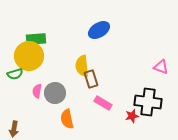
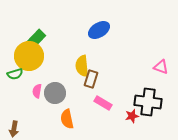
green rectangle: rotated 42 degrees counterclockwise
brown rectangle: rotated 36 degrees clockwise
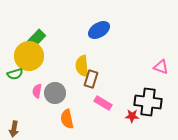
red star: rotated 16 degrees clockwise
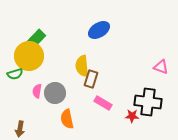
brown arrow: moved 6 px right
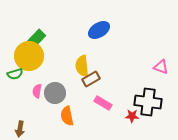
brown rectangle: rotated 42 degrees clockwise
orange semicircle: moved 3 px up
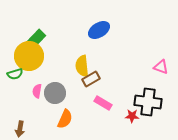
orange semicircle: moved 2 px left, 3 px down; rotated 144 degrees counterclockwise
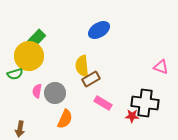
black cross: moved 3 px left, 1 px down
